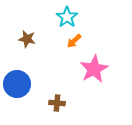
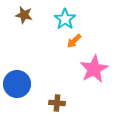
cyan star: moved 2 px left, 2 px down
brown star: moved 3 px left, 24 px up
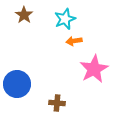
brown star: rotated 24 degrees clockwise
cyan star: rotated 15 degrees clockwise
orange arrow: rotated 35 degrees clockwise
